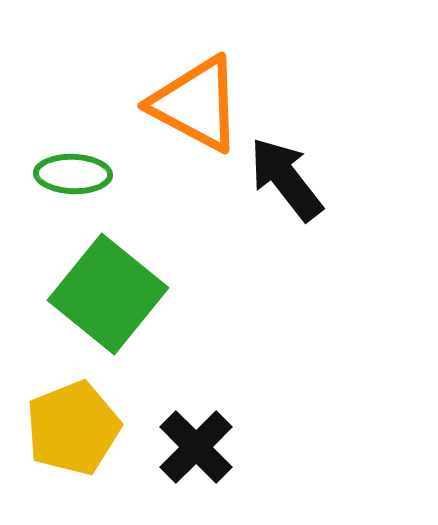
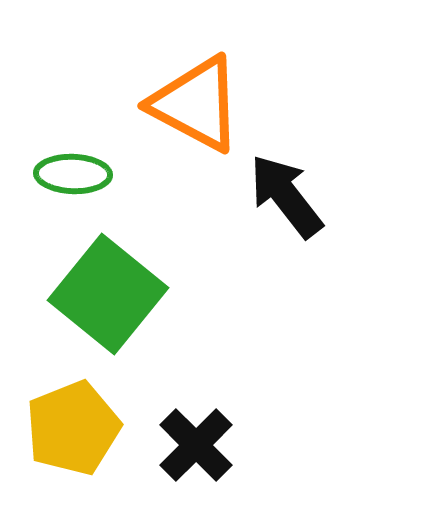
black arrow: moved 17 px down
black cross: moved 2 px up
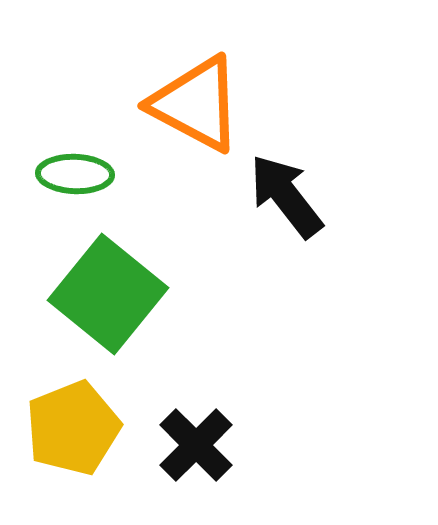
green ellipse: moved 2 px right
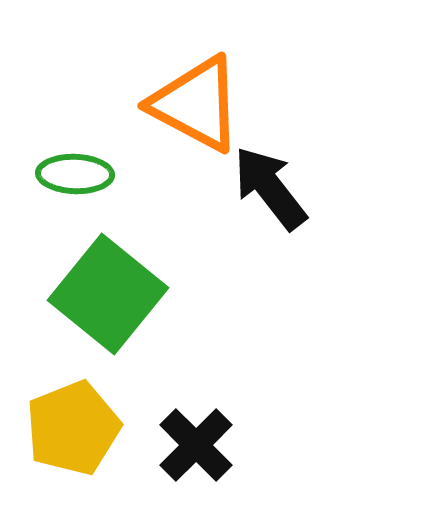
black arrow: moved 16 px left, 8 px up
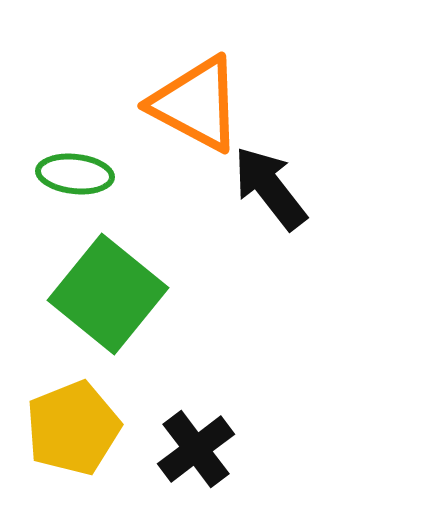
green ellipse: rotated 4 degrees clockwise
black cross: moved 4 px down; rotated 8 degrees clockwise
